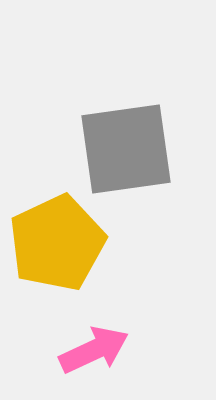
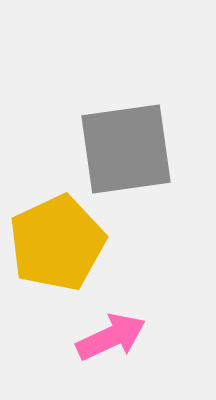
pink arrow: moved 17 px right, 13 px up
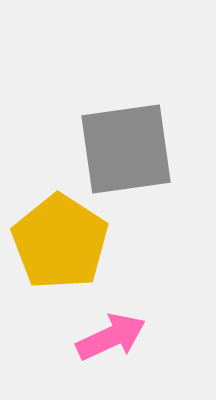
yellow pentagon: moved 3 px right, 1 px up; rotated 14 degrees counterclockwise
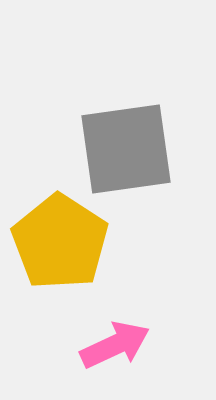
pink arrow: moved 4 px right, 8 px down
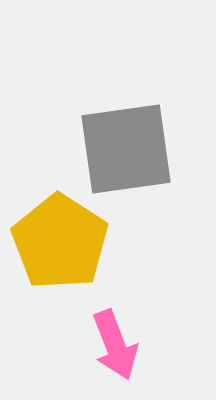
pink arrow: rotated 94 degrees clockwise
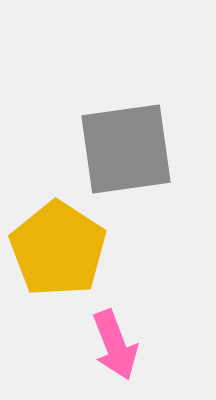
yellow pentagon: moved 2 px left, 7 px down
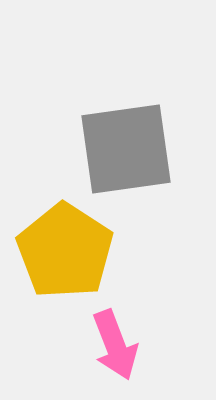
yellow pentagon: moved 7 px right, 2 px down
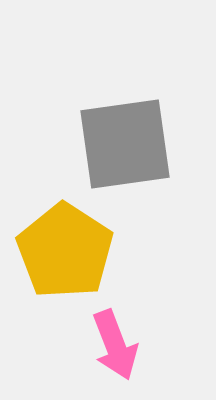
gray square: moved 1 px left, 5 px up
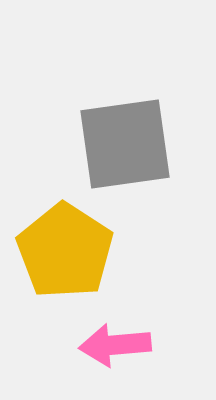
pink arrow: rotated 106 degrees clockwise
